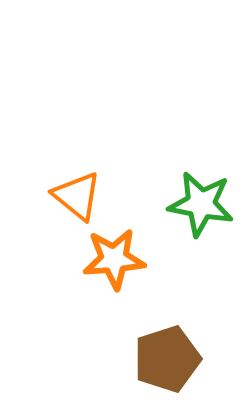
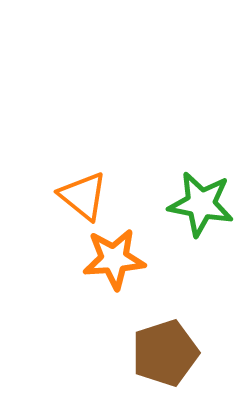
orange triangle: moved 6 px right
brown pentagon: moved 2 px left, 6 px up
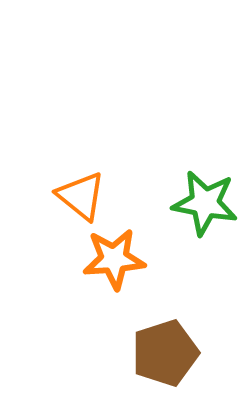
orange triangle: moved 2 px left
green star: moved 4 px right, 1 px up
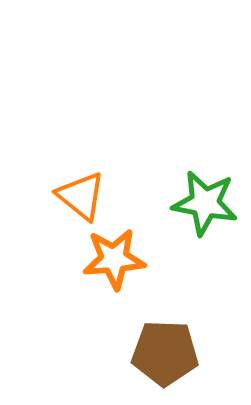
brown pentagon: rotated 20 degrees clockwise
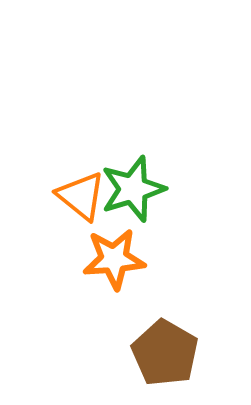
green star: moved 72 px left, 14 px up; rotated 28 degrees counterclockwise
brown pentagon: rotated 28 degrees clockwise
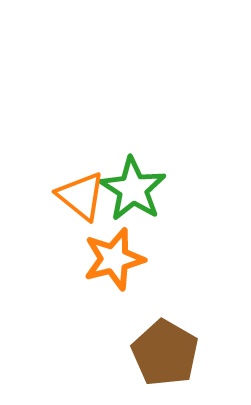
green star: rotated 22 degrees counterclockwise
orange star: rotated 10 degrees counterclockwise
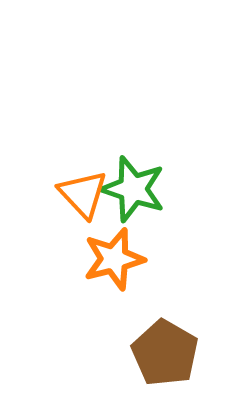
green star: rotated 14 degrees counterclockwise
orange triangle: moved 2 px right, 2 px up; rotated 8 degrees clockwise
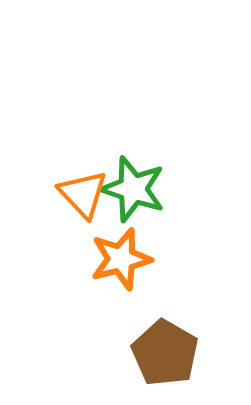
orange star: moved 7 px right
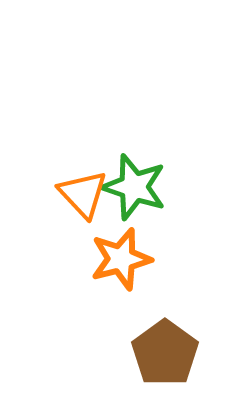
green star: moved 1 px right, 2 px up
brown pentagon: rotated 6 degrees clockwise
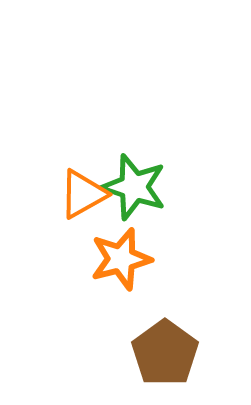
orange triangle: rotated 44 degrees clockwise
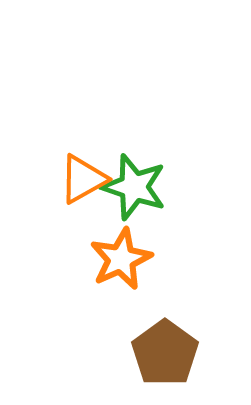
orange triangle: moved 15 px up
orange star: rotated 10 degrees counterclockwise
